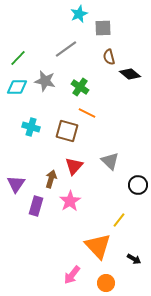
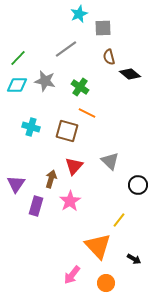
cyan diamond: moved 2 px up
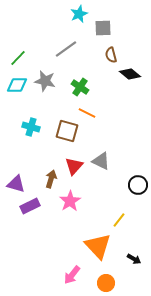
brown semicircle: moved 2 px right, 2 px up
gray triangle: moved 9 px left; rotated 18 degrees counterclockwise
purple triangle: rotated 48 degrees counterclockwise
purple rectangle: moved 6 px left; rotated 48 degrees clockwise
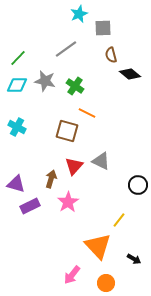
green cross: moved 5 px left, 1 px up
cyan cross: moved 14 px left; rotated 12 degrees clockwise
pink star: moved 2 px left, 1 px down
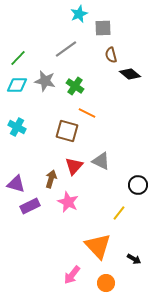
pink star: rotated 15 degrees counterclockwise
yellow line: moved 7 px up
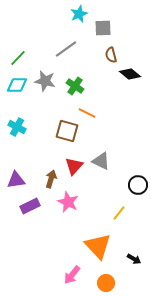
purple triangle: moved 4 px up; rotated 24 degrees counterclockwise
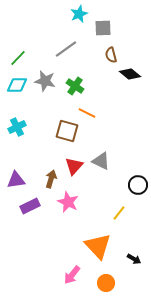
cyan cross: rotated 36 degrees clockwise
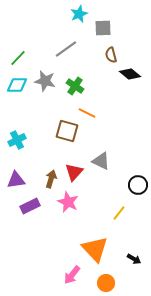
cyan cross: moved 13 px down
red triangle: moved 6 px down
orange triangle: moved 3 px left, 3 px down
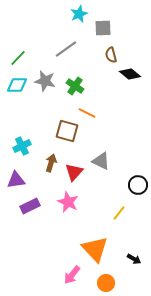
cyan cross: moved 5 px right, 6 px down
brown arrow: moved 16 px up
